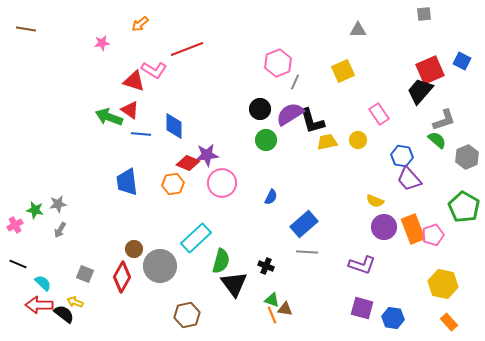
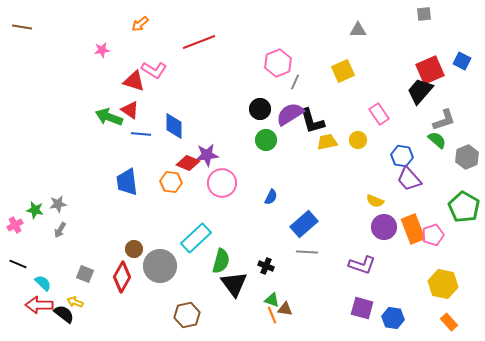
brown line at (26, 29): moved 4 px left, 2 px up
pink star at (102, 43): moved 7 px down
red line at (187, 49): moved 12 px right, 7 px up
orange hexagon at (173, 184): moved 2 px left, 2 px up; rotated 15 degrees clockwise
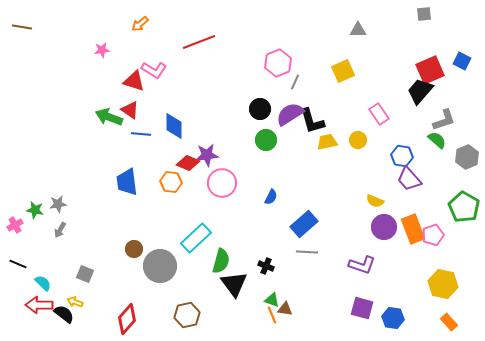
red diamond at (122, 277): moved 5 px right, 42 px down; rotated 12 degrees clockwise
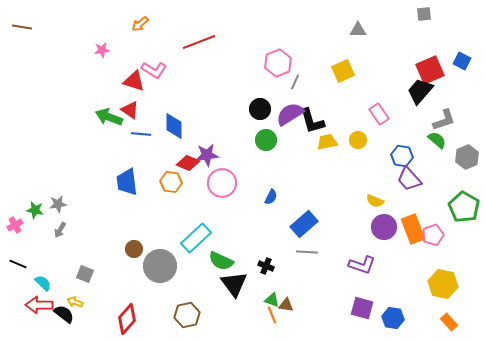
green semicircle at (221, 261): rotated 100 degrees clockwise
brown triangle at (285, 309): moved 1 px right, 4 px up
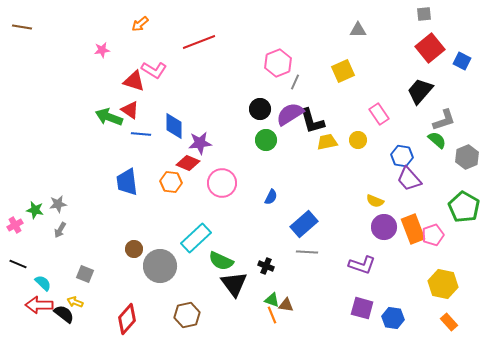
red square at (430, 70): moved 22 px up; rotated 16 degrees counterclockwise
purple star at (207, 155): moved 7 px left, 12 px up
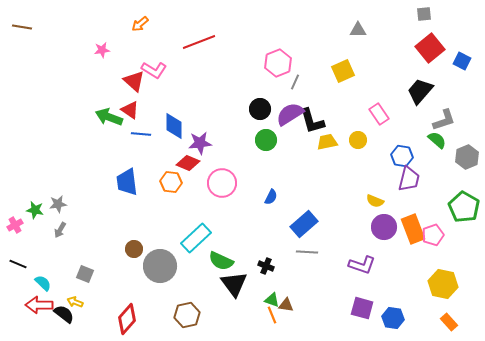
red triangle at (134, 81): rotated 25 degrees clockwise
purple trapezoid at (409, 179): rotated 124 degrees counterclockwise
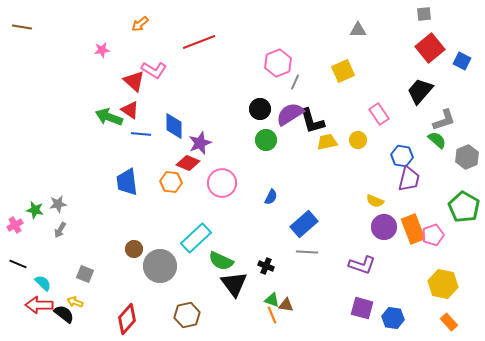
purple star at (200, 143): rotated 15 degrees counterclockwise
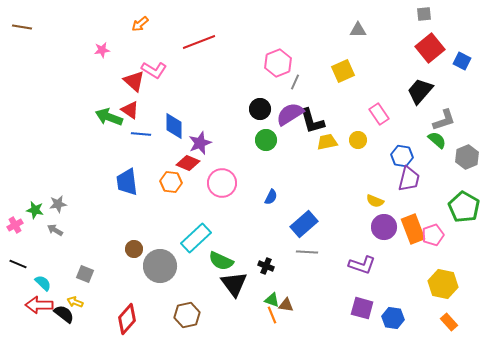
gray arrow at (60, 230): moved 5 px left; rotated 91 degrees clockwise
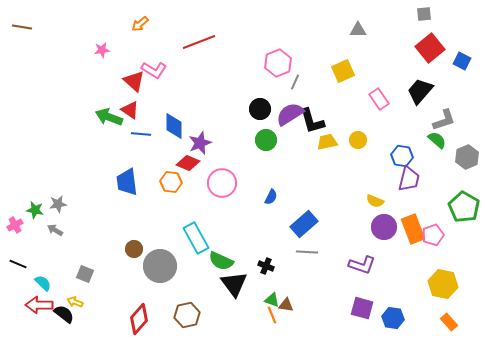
pink rectangle at (379, 114): moved 15 px up
cyan rectangle at (196, 238): rotated 76 degrees counterclockwise
red diamond at (127, 319): moved 12 px right
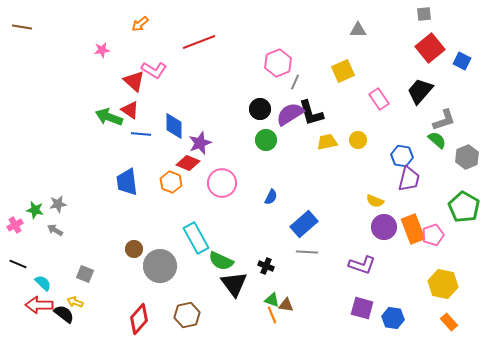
black L-shape at (312, 121): moved 1 px left, 8 px up
orange hexagon at (171, 182): rotated 15 degrees clockwise
